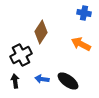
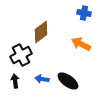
brown diamond: rotated 20 degrees clockwise
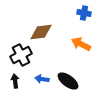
brown diamond: rotated 30 degrees clockwise
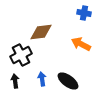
blue arrow: rotated 72 degrees clockwise
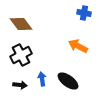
brown diamond: moved 20 px left, 8 px up; rotated 60 degrees clockwise
orange arrow: moved 3 px left, 2 px down
black arrow: moved 5 px right, 4 px down; rotated 104 degrees clockwise
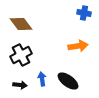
orange arrow: rotated 144 degrees clockwise
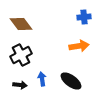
blue cross: moved 4 px down; rotated 16 degrees counterclockwise
orange arrow: moved 1 px right
black ellipse: moved 3 px right
